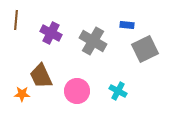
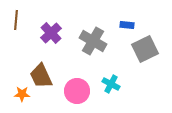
purple cross: rotated 20 degrees clockwise
cyan cross: moved 7 px left, 7 px up
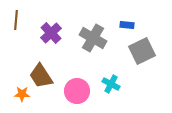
gray cross: moved 3 px up
gray square: moved 3 px left, 2 px down
brown trapezoid: rotated 8 degrees counterclockwise
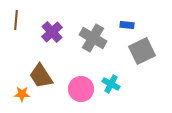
purple cross: moved 1 px right, 1 px up
pink circle: moved 4 px right, 2 px up
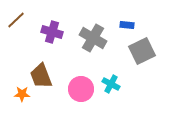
brown line: rotated 42 degrees clockwise
purple cross: rotated 30 degrees counterclockwise
brown trapezoid: rotated 12 degrees clockwise
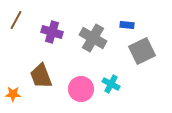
brown line: rotated 18 degrees counterclockwise
orange star: moved 9 px left
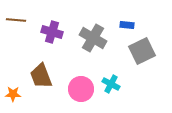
brown line: rotated 66 degrees clockwise
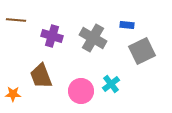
purple cross: moved 4 px down
cyan cross: rotated 24 degrees clockwise
pink circle: moved 2 px down
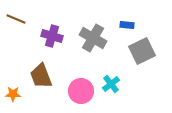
brown line: moved 1 px up; rotated 18 degrees clockwise
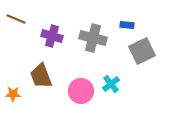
gray cross: rotated 16 degrees counterclockwise
